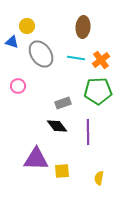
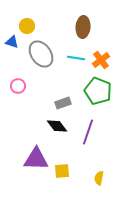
green pentagon: rotated 24 degrees clockwise
purple line: rotated 20 degrees clockwise
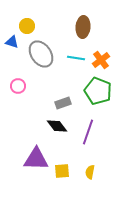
yellow semicircle: moved 9 px left, 6 px up
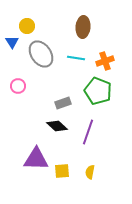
blue triangle: rotated 40 degrees clockwise
orange cross: moved 4 px right, 1 px down; rotated 18 degrees clockwise
black diamond: rotated 10 degrees counterclockwise
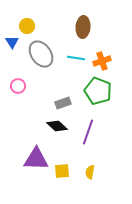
orange cross: moved 3 px left
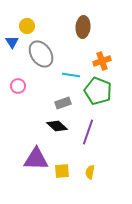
cyan line: moved 5 px left, 17 px down
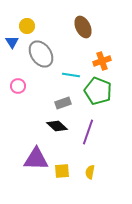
brown ellipse: rotated 30 degrees counterclockwise
